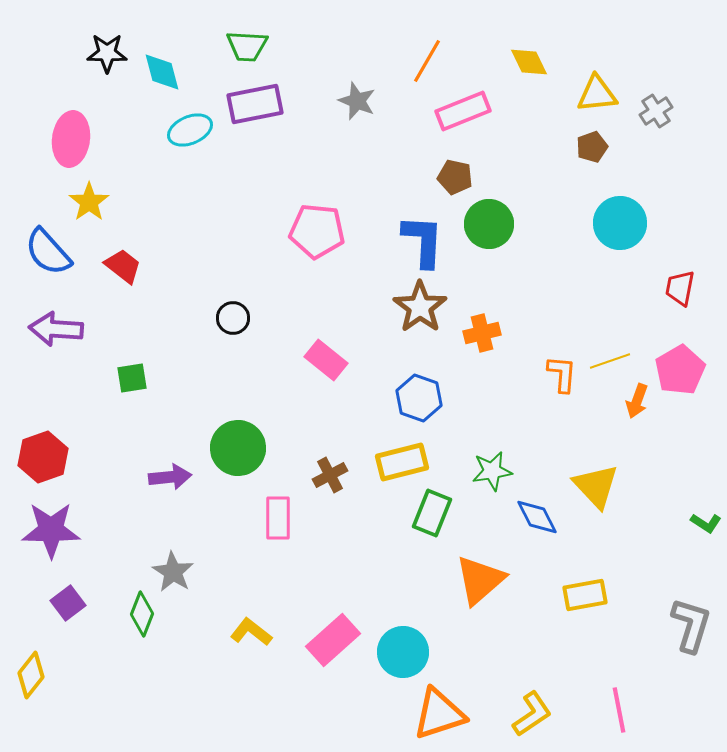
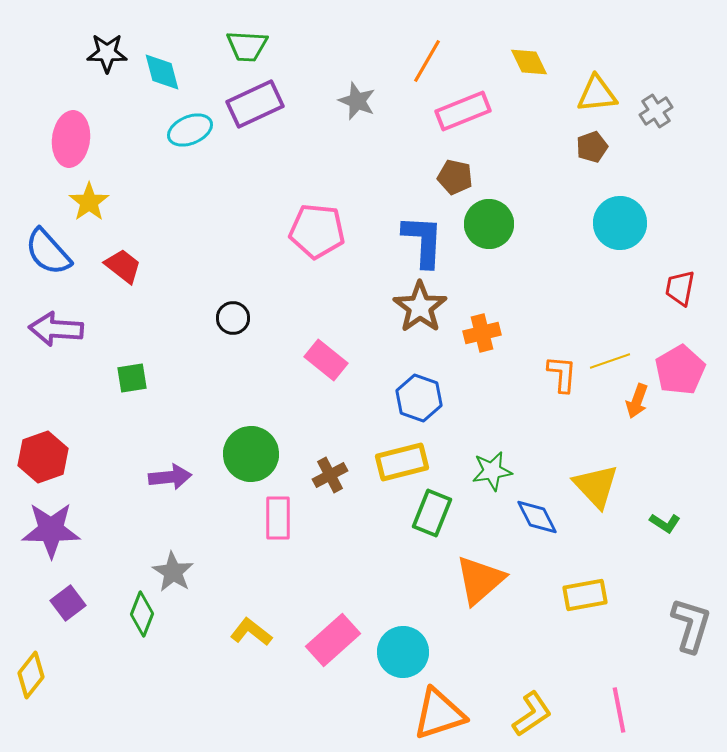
purple rectangle at (255, 104): rotated 14 degrees counterclockwise
green circle at (238, 448): moved 13 px right, 6 px down
green L-shape at (706, 523): moved 41 px left
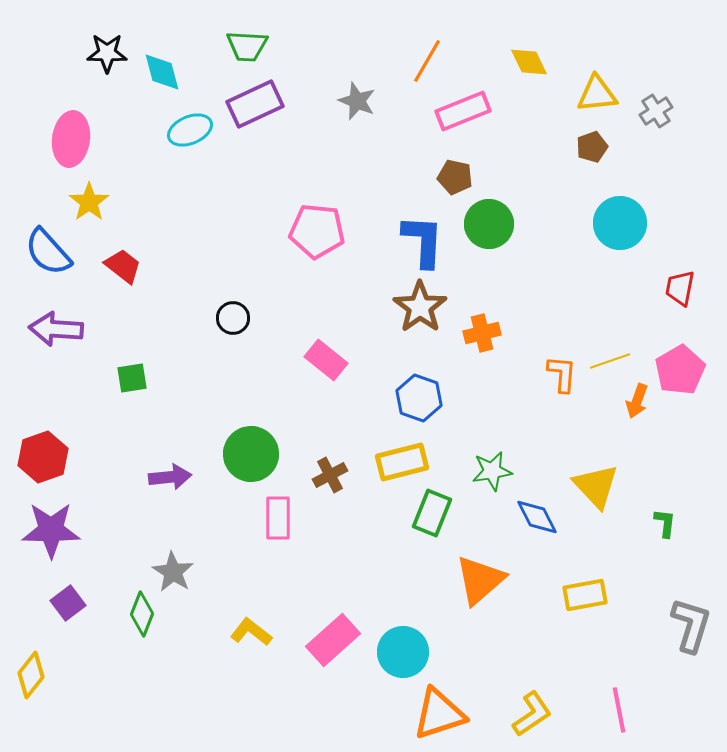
green L-shape at (665, 523): rotated 116 degrees counterclockwise
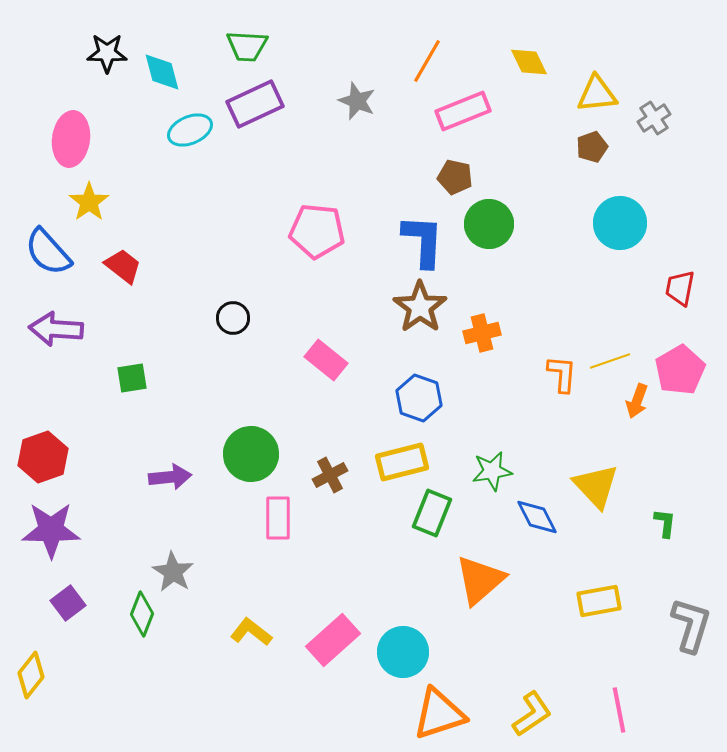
gray cross at (656, 111): moved 2 px left, 7 px down
yellow rectangle at (585, 595): moved 14 px right, 6 px down
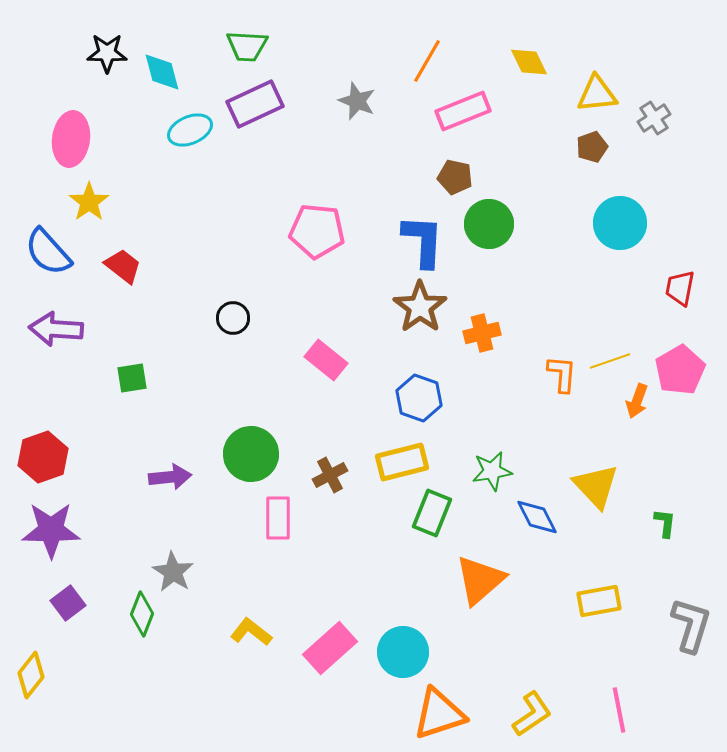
pink rectangle at (333, 640): moved 3 px left, 8 px down
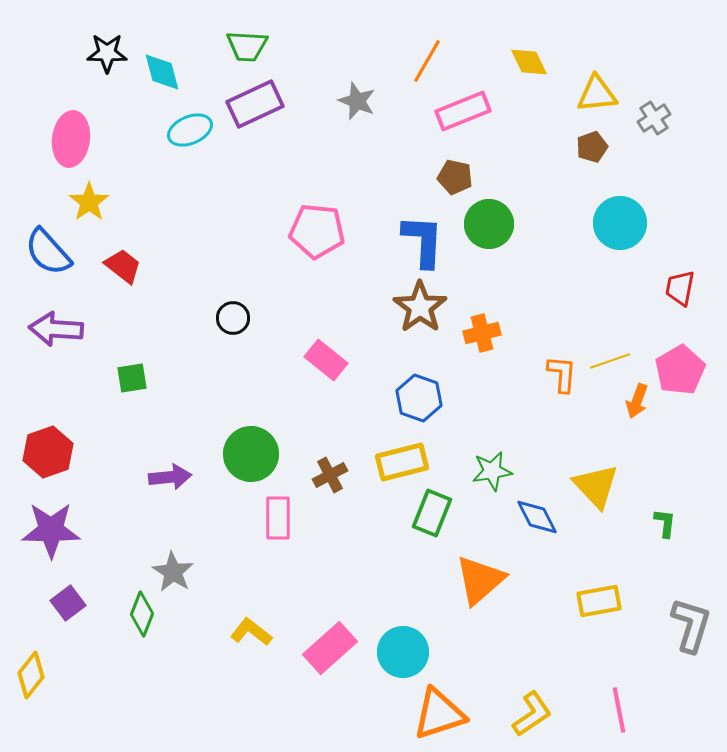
red hexagon at (43, 457): moved 5 px right, 5 px up
